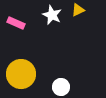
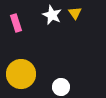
yellow triangle: moved 3 px left, 3 px down; rotated 40 degrees counterclockwise
pink rectangle: rotated 48 degrees clockwise
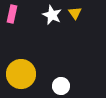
pink rectangle: moved 4 px left, 9 px up; rotated 30 degrees clockwise
white circle: moved 1 px up
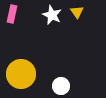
yellow triangle: moved 2 px right, 1 px up
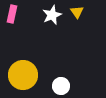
white star: rotated 24 degrees clockwise
yellow circle: moved 2 px right, 1 px down
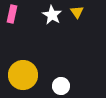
white star: rotated 18 degrees counterclockwise
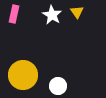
pink rectangle: moved 2 px right
white circle: moved 3 px left
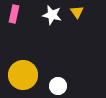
white star: rotated 18 degrees counterclockwise
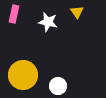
white star: moved 4 px left, 7 px down
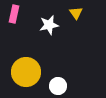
yellow triangle: moved 1 px left, 1 px down
white star: moved 1 px right, 3 px down; rotated 24 degrees counterclockwise
yellow circle: moved 3 px right, 3 px up
